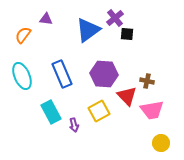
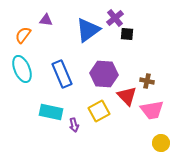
purple triangle: moved 1 px down
cyan ellipse: moved 7 px up
cyan rectangle: rotated 50 degrees counterclockwise
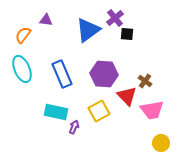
brown cross: moved 2 px left; rotated 24 degrees clockwise
cyan rectangle: moved 5 px right
purple arrow: moved 2 px down; rotated 144 degrees counterclockwise
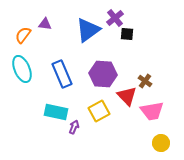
purple triangle: moved 1 px left, 4 px down
purple hexagon: moved 1 px left
pink trapezoid: moved 1 px down
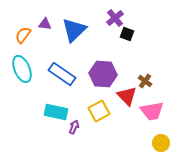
blue triangle: moved 14 px left; rotated 8 degrees counterclockwise
black square: rotated 16 degrees clockwise
blue rectangle: rotated 32 degrees counterclockwise
